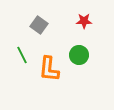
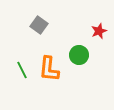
red star: moved 15 px right, 10 px down; rotated 21 degrees counterclockwise
green line: moved 15 px down
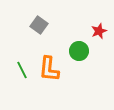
green circle: moved 4 px up
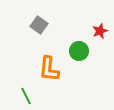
red star: moved 1 px right
green line: moved 4 px right, 26 px down
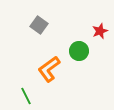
orange L-shape: rotated 48 degrees clockwise
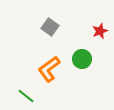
gray square: moved 11 px right, 2 px down
green circle: moved 3 px right, 8 px down
green line: rotated 24 degrees counterclockwise
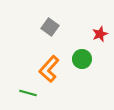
red star: moved 3 px down
orange L-shape: rotated 12 degrees counterclockwise
green line: moved 2 px right, 3 px up; rotated 24 degrees counterclockwise
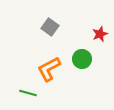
orange L-shape: rotated 20 degrees clockwise
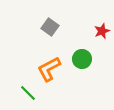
red star: moved 2 px right, 3 px up
green line: rotated 30 degrees clockwise
